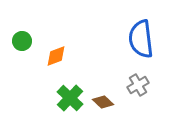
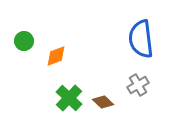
green circle: moved 2 px right
green cross: moved 1 px left
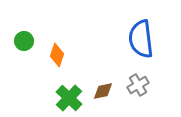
orange diamond: moved 1 px right, 1 px up; rotated 50 degrees counterclockwise
brown diamond: moved 11 px up; rotated 55 degrees counterclockwise
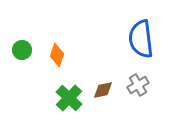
green circle: moved 2 px left, 9 px down
brown diamond: moved 1 px up
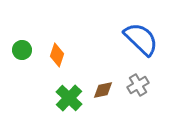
blue semicircle: rotated 141 degrees clockwise
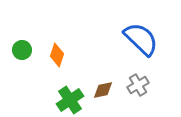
green cross: moved 1 px right, 2 px down; rotated 12 degrees clockwise
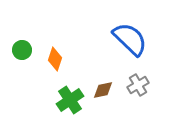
blue semicircle: moved 11 px left
orange diamond: moved 2 px left, 4 px down
